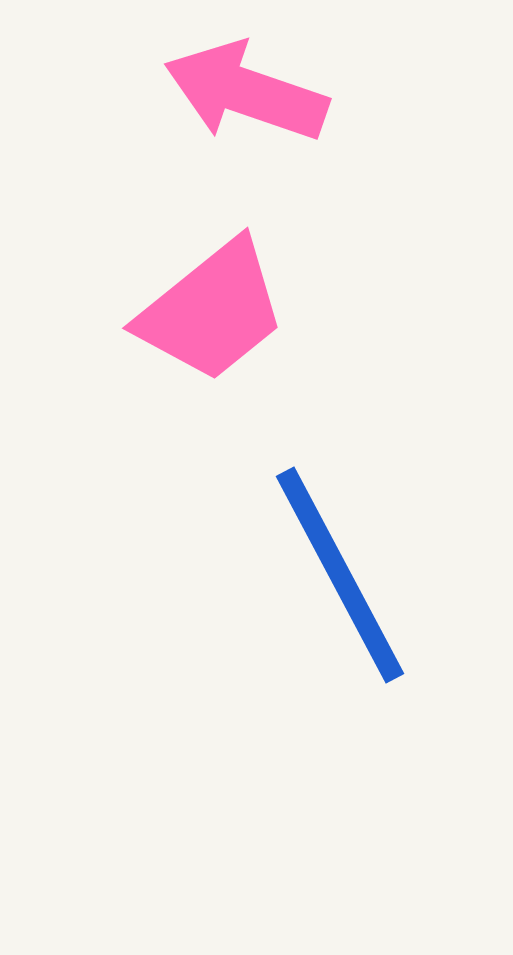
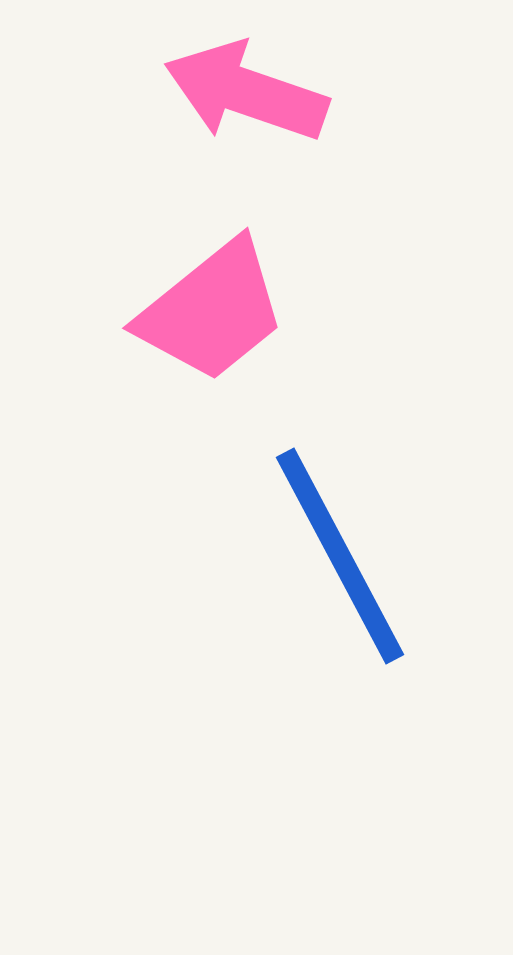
blue line: moved 19 px up
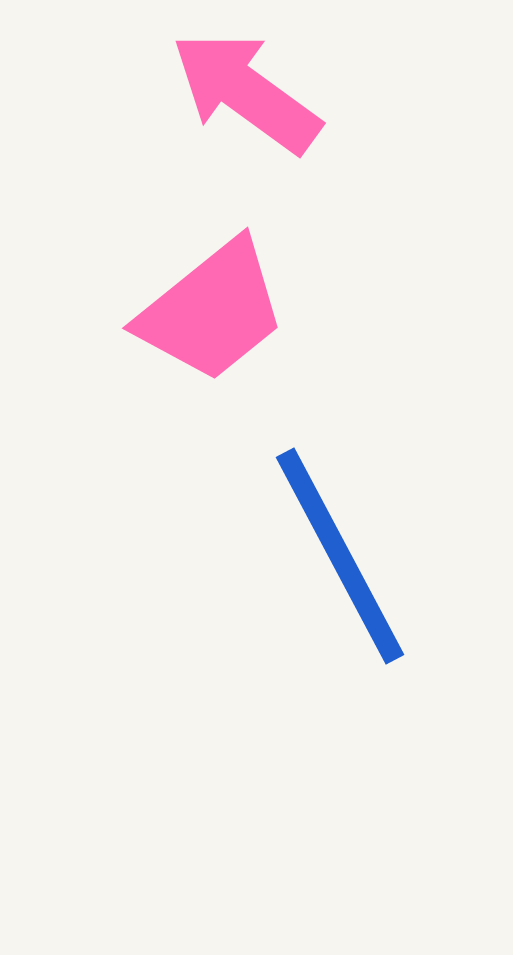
pink arrow: rotated 17 degrees clockwise
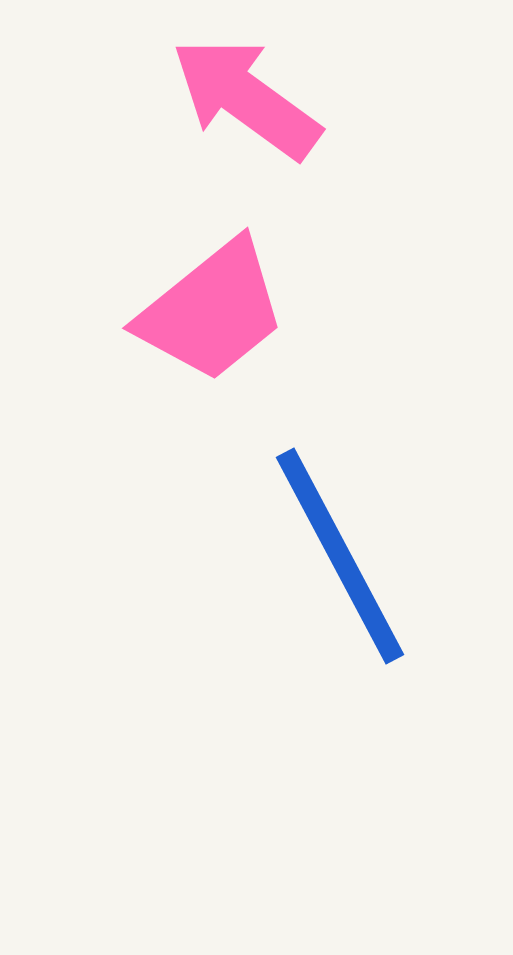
pink arrow: moved 6 px down
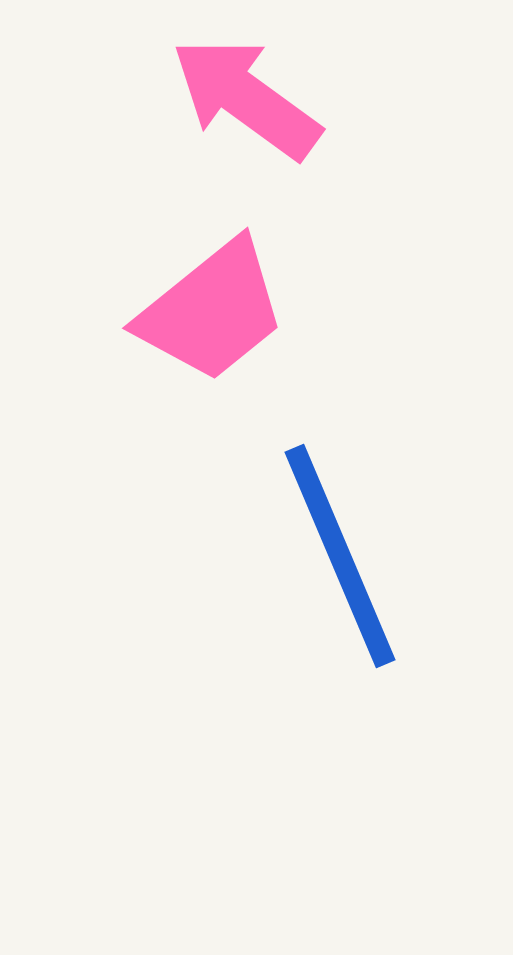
blue line: rotated 5 degrees clockwise
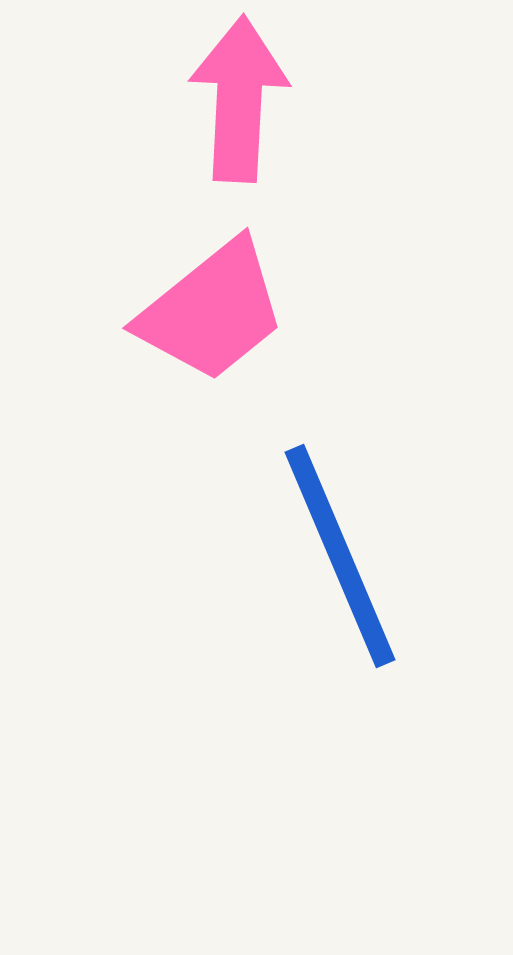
pink arrow: moved 7 px left, 1 px down; rotated 57 degrees clockwise
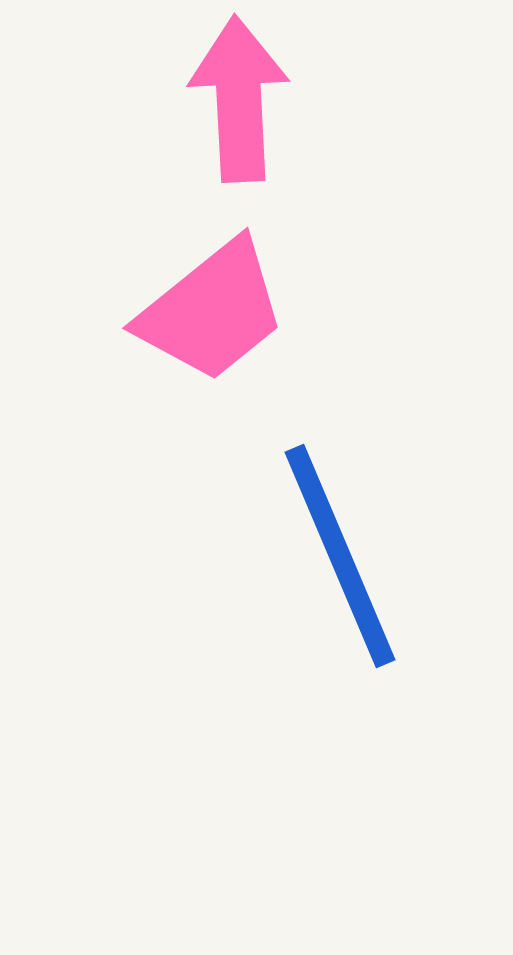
pink arrow: rotated 6 degrees counterclockwise
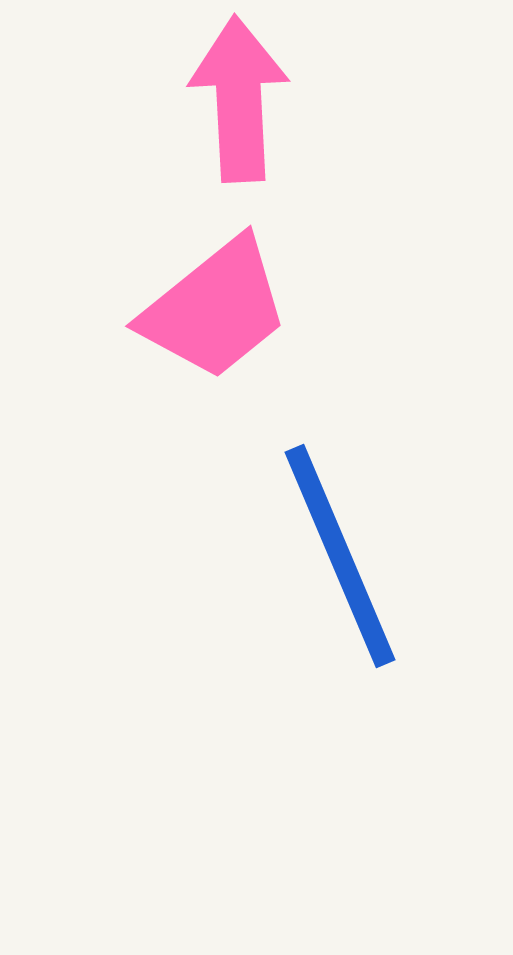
pink trapezoid: moved 3 px right, 2 px up
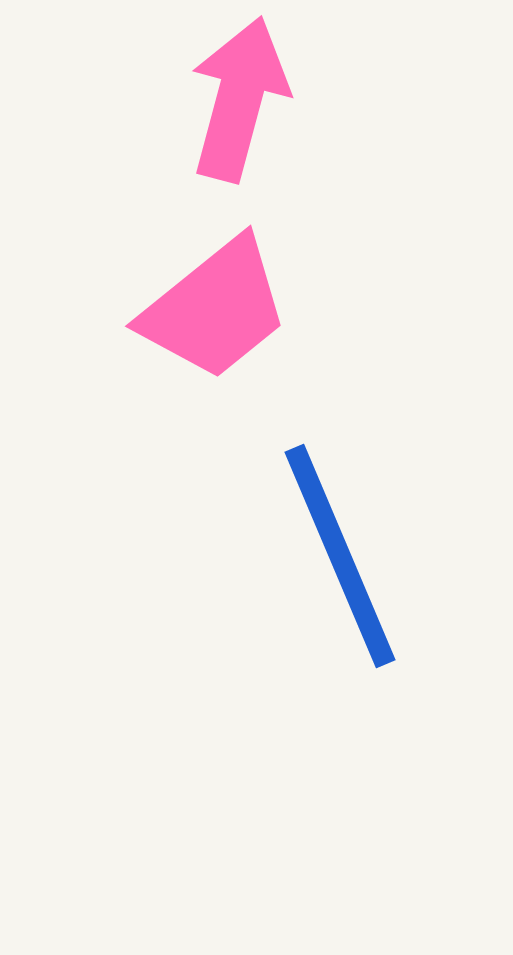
pink arrow: rotated 18 degrees clockwise
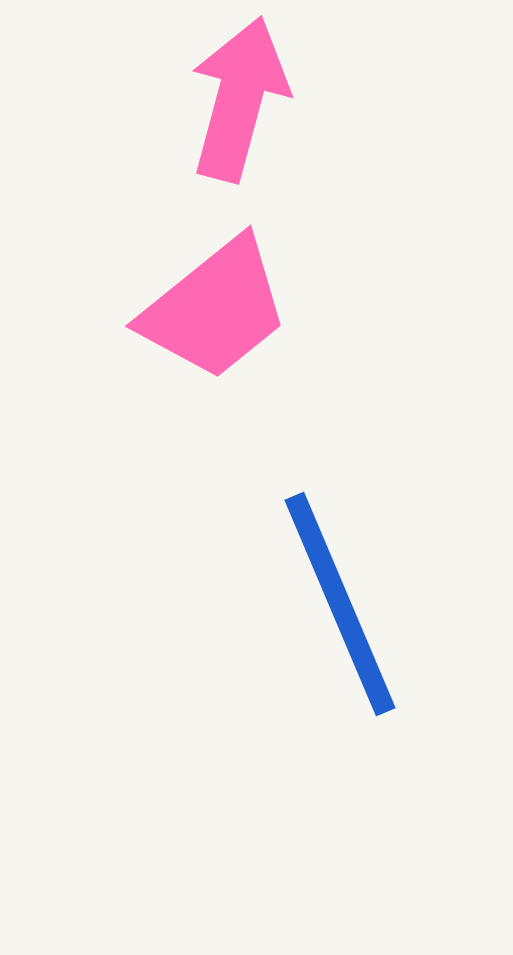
blue line: moved 48 px down
